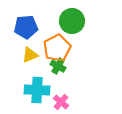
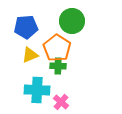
orange pentagon: rotated 12 degrees counterclockwise
green cross: rotated 28 degrees counterclockwise
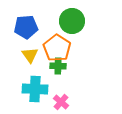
yellow triangle: rotated 42 degrees counterclockwise
cyan cross: moved 2 px left, 1 px up
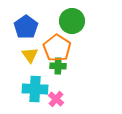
blue pentagon: rotated 30 degrees counterclockwise
pink cross: moved 5 px left, 3 px up
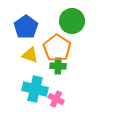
yellow triangle: rotated 36 degrees counterclockwise
cyan cross: rotated 10 degrees clockwise
pink cross: rotated 14 degrees counterclockwise
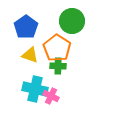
pink cross: moved 5 px left, 3 px up
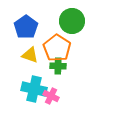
cyan cross: moved 1 px left
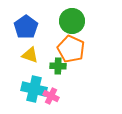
orange pentagon: moved 14 px right, 1 px down; rotated 8 degrees counterclockwise
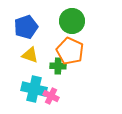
blue pentagon: rotated 15 degrees clockwise
orange pentagon: moved 1 px left, 2 px down
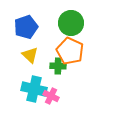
green circle: moved 1 px left, 2 px down
yellow triangle: rotated 24 degrees clockwise
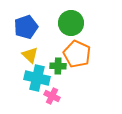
orange pentagon: moved 7 px right, 3 px down
cyan cross: moved 3 px right, 11 px up
pink cross: moved 1 px right
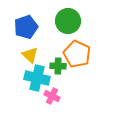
green circle: moved 3 px left, 2 px up
